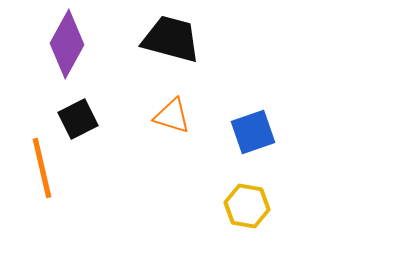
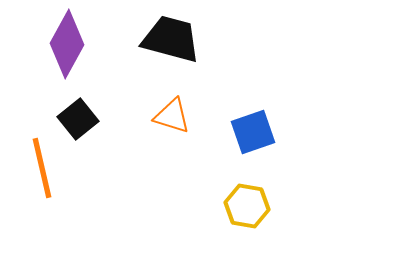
black square: rotated 12 degrees counterclockwise
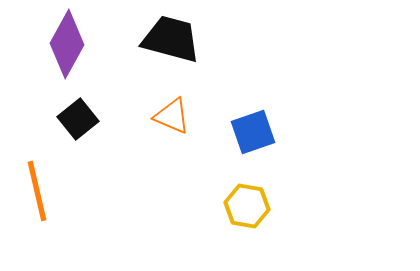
orange triangle: rotated 6 degrees clockwise
orange line: moved 5 px left, 23 px down
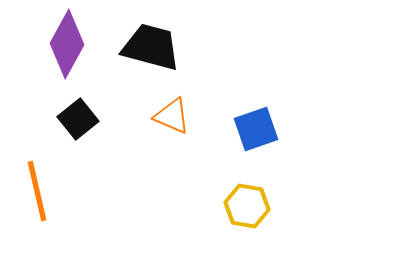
black trapezoid: moved 20 px left, 8 px down
blue square: moved 3 px right, 3 px up
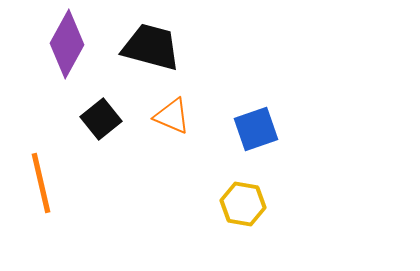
black square: moved 23 px right
orange line: moved 4 px right, 8 px up
yellow hexagon: moved 4 px left, 2 px up
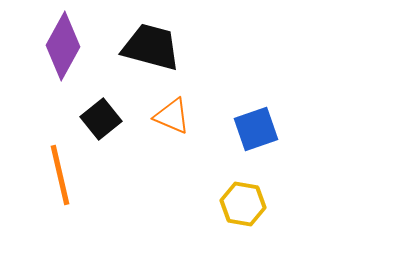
purple diamond: moved 4 px left, 2 px down
orange line: moved 19 px right, 8 px up
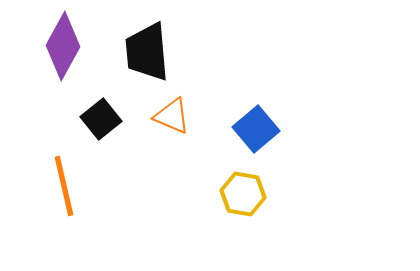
black trapezoid: moved 4 px left, 5 px down; rotated 110 degrees counterclockwise
blue square: rotated 21 degrees counterclockwise
orange line: moved 4 px right, 11 px down
yellow hexagon: moved 10 px up
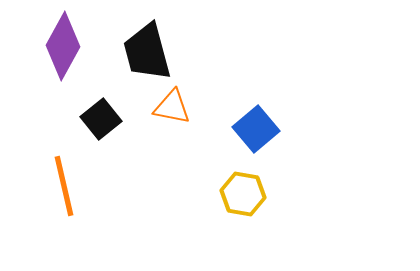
black trapezoid: rotated 10 degrees counterclockwise
orange triangle: moved 9 px up; rotated 12 degrees counterclockwise
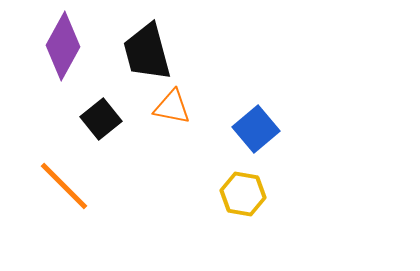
orange line: rotated 32 degrees counterclockwise
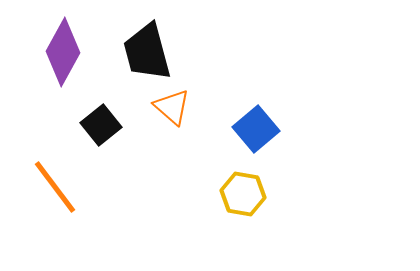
purple diamond: moved 6 px down
orange triangle: rotated 30 degrees clockwise
black square: moved 6 px down
orange line: moved 9 px left, 1 px down; rotated 8 degrees clockwise
